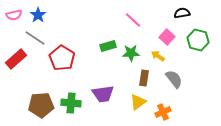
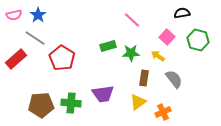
pink line: moved 1 px left
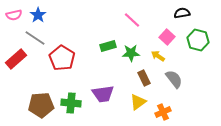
brown rectangle: rotated 35 degrees counterclockwise
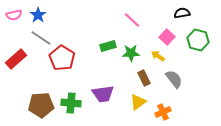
gray line: moved 6 px right
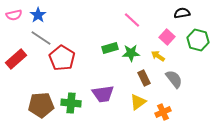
green rectangle: moved 2 px right, 2 px down
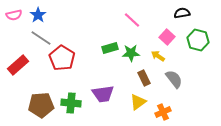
red rectangle: moved 2 px right, 6 px down
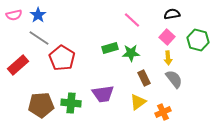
black semicircle: moved 10 px left, 1 px down
gray line: moved 2 px left
yellow arrow: moved 10 px right, 2 px down; rotated 128 degrees counterclockwise
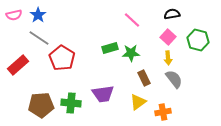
pink square: moved 1 px right
orange cross: rotated 14 degrees clockwise
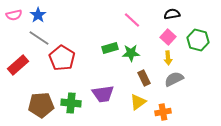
gray semicircle: rotated 78 degrees counterclockwise
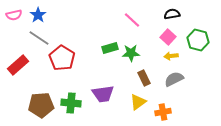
yellow arrow: moved 3 px right, 2 px up; rotated 88 degrees clockwise
